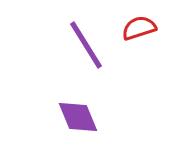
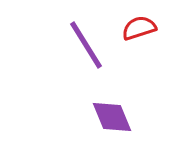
purple diamond: moved 34 px right
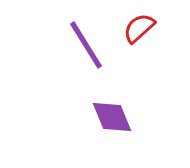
red semicircle: rotated 24 degrees counterclockwise
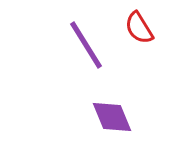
red semicircle: rotated 80 degrees counterclockwise
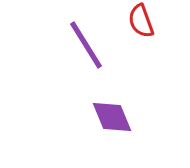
red semicircle: moved 2 px right, 7 px up; rotated 12 degrees clockwise
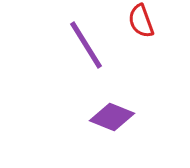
purple diamond: rotated 45 degrees counterclockwise
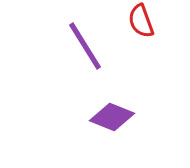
purple line: moved 1 px left, 1 px down
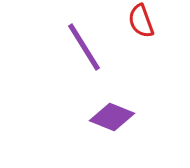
purple line: moved 1 px left, 1 px down
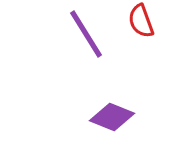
purple line: moved 2 px right, 13 px up
